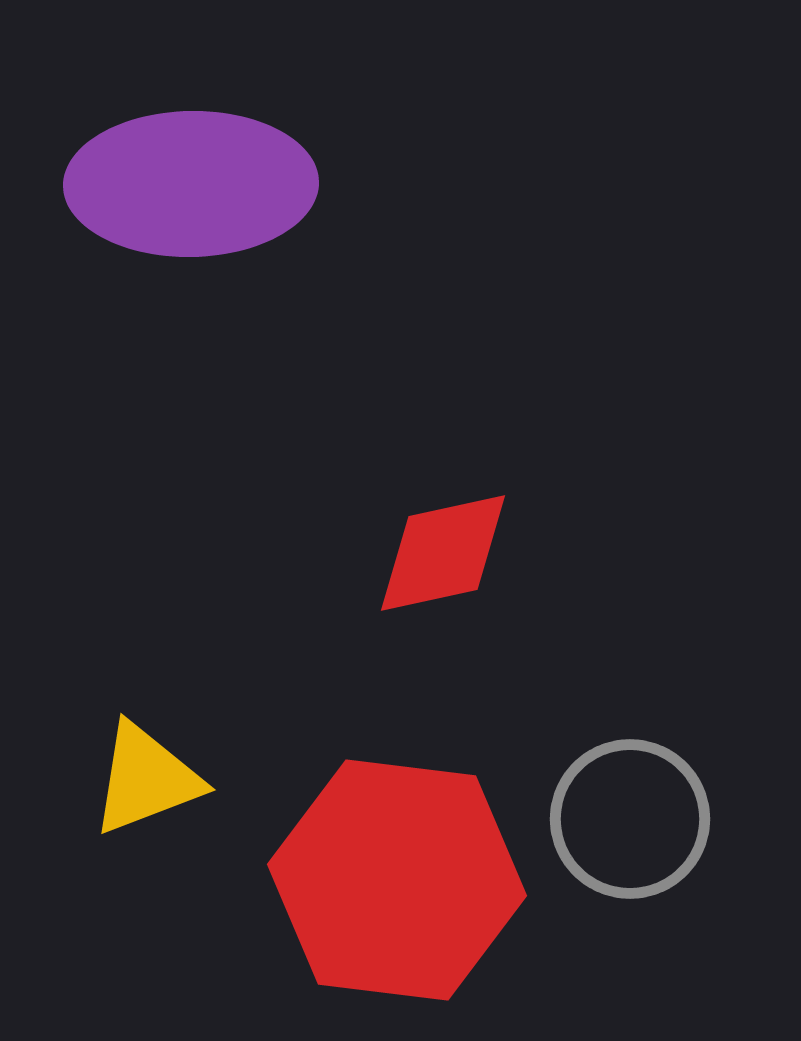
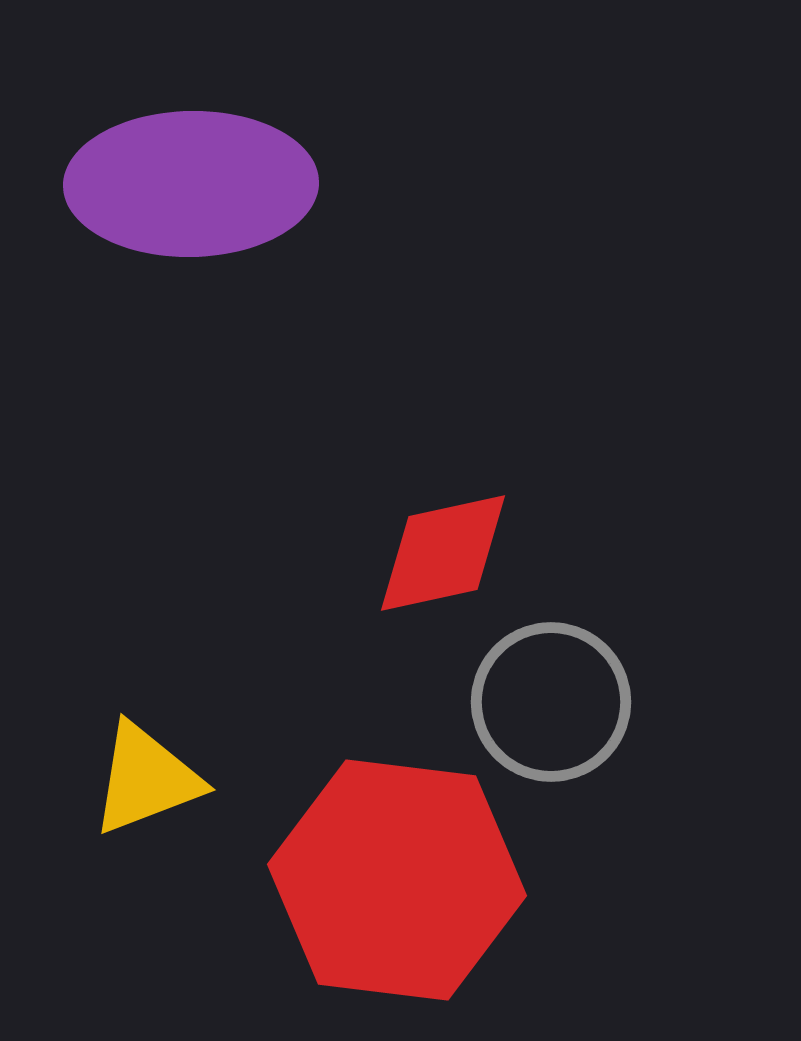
gray circle: moved 79 px left, 117 px up
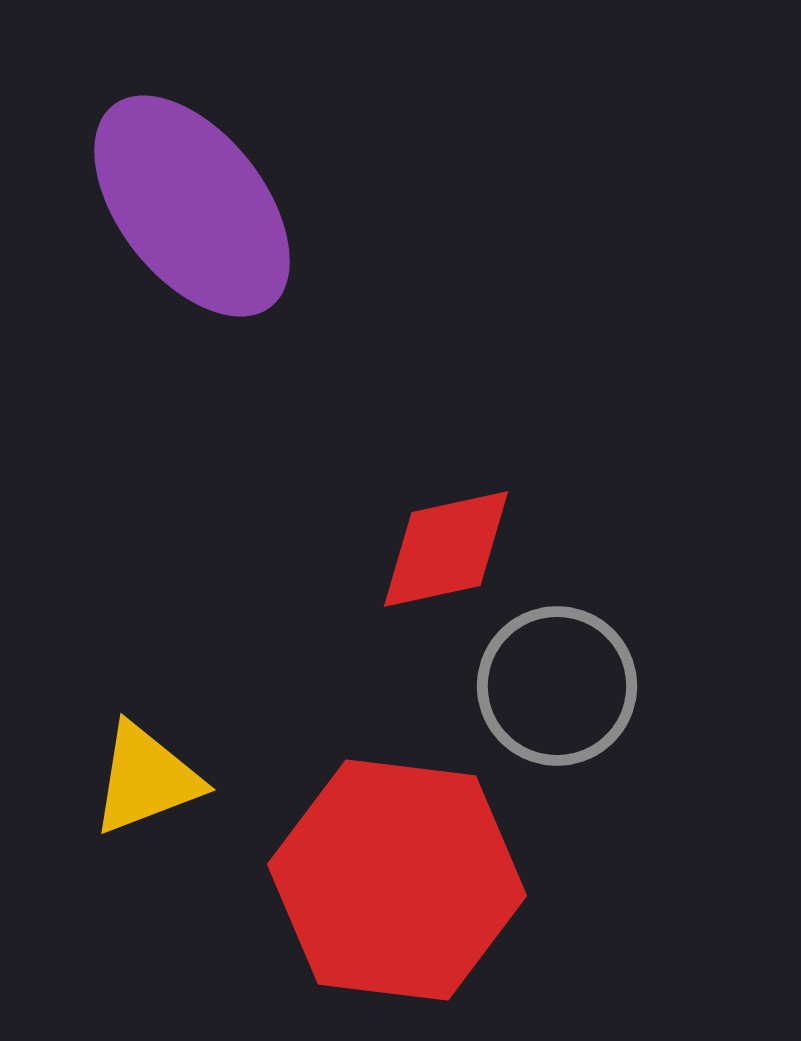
purple ellipse: moved 1 px right, 22 px down; rotated 53 degrees clockwise
red diamond: moved 3 px right, 4 px up
gray circle: moved 6 px right, 16 px up
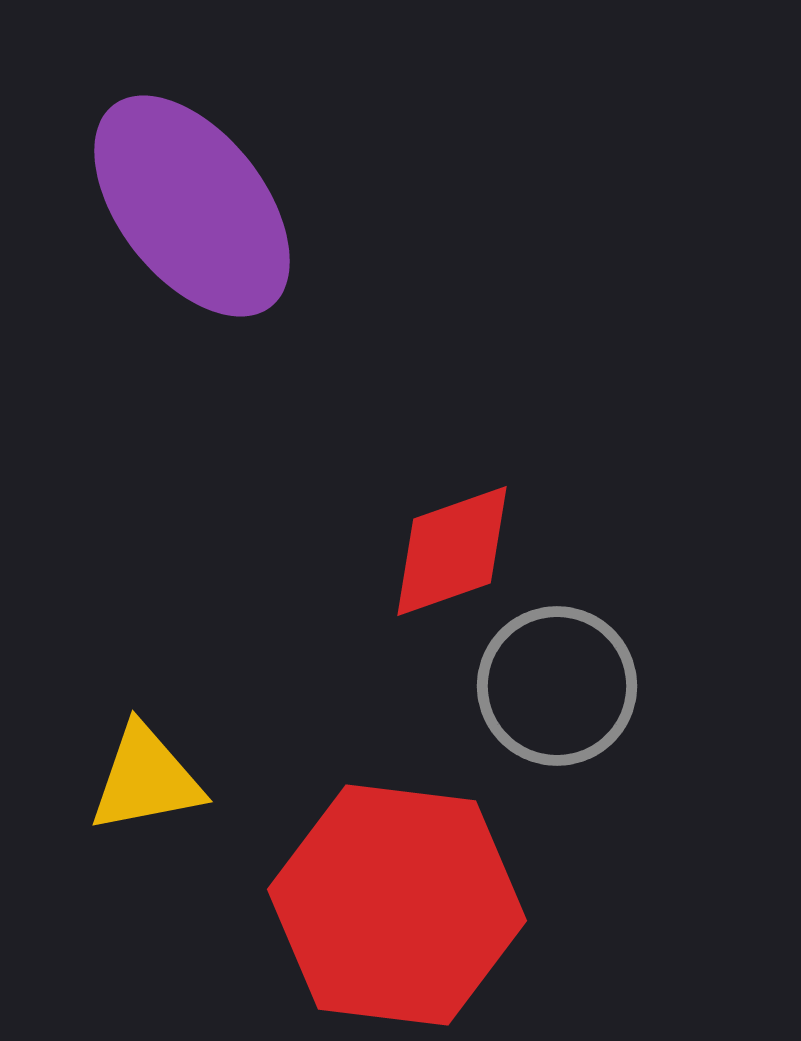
red diamond: moved 6 px right, 2 px down; rotated 7 degrees counterclockwise
yellow triangle: rotated 10 degrees clockwise
red hexagon: moved 25 px down
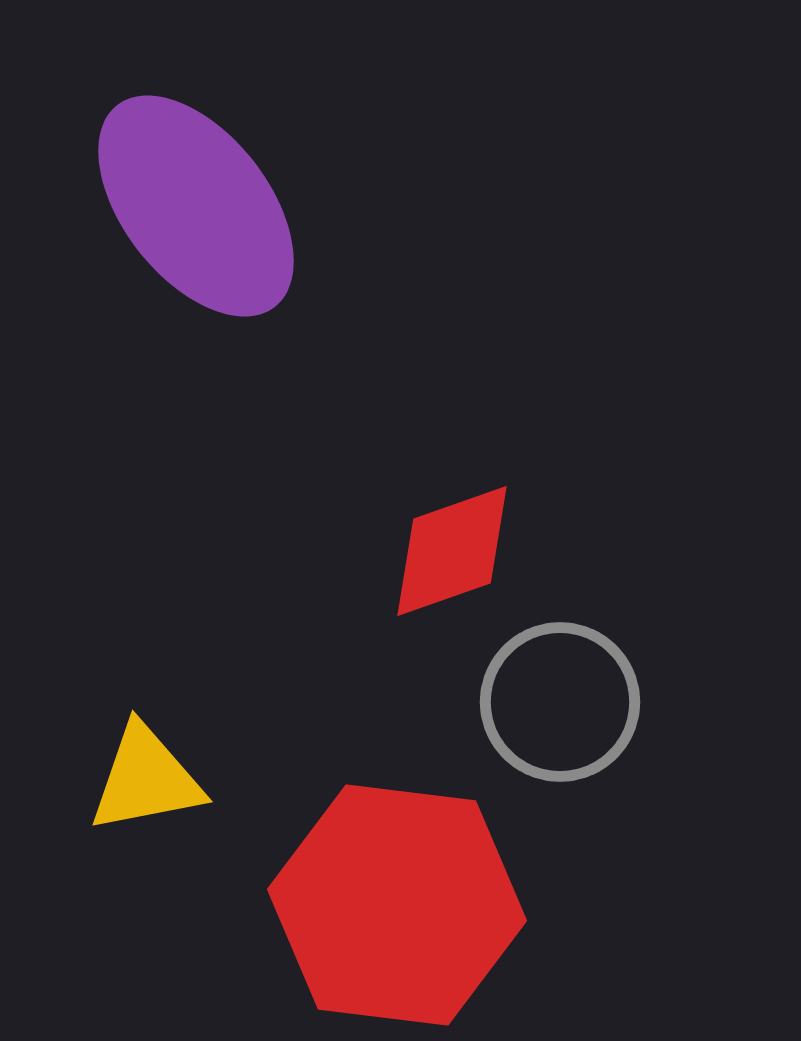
purple ellipse: moved 4 px right
gray circle: moved 3 px right, 16 px down
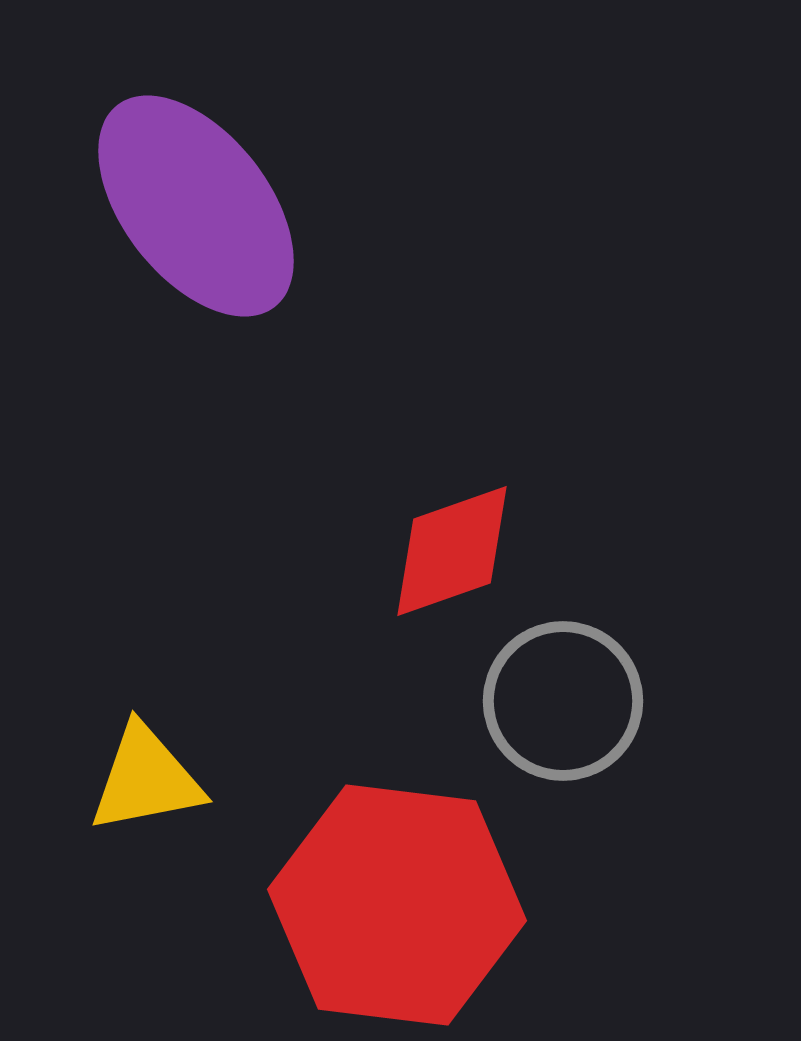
gray circle: moved 3 px right, 1 px up
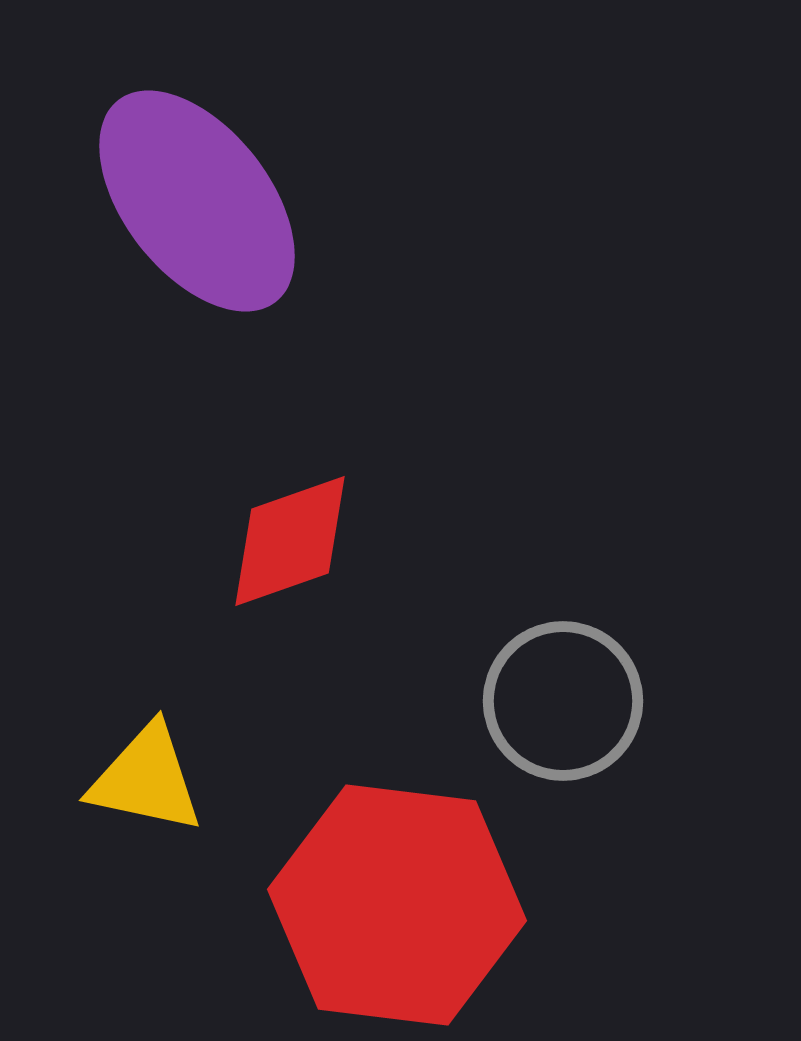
purple ellipse: moved 1 px right, 5 px up
red diamond: moved 162 px left, 10 px up
yellow triangle: rotated 23 degrees clockwise
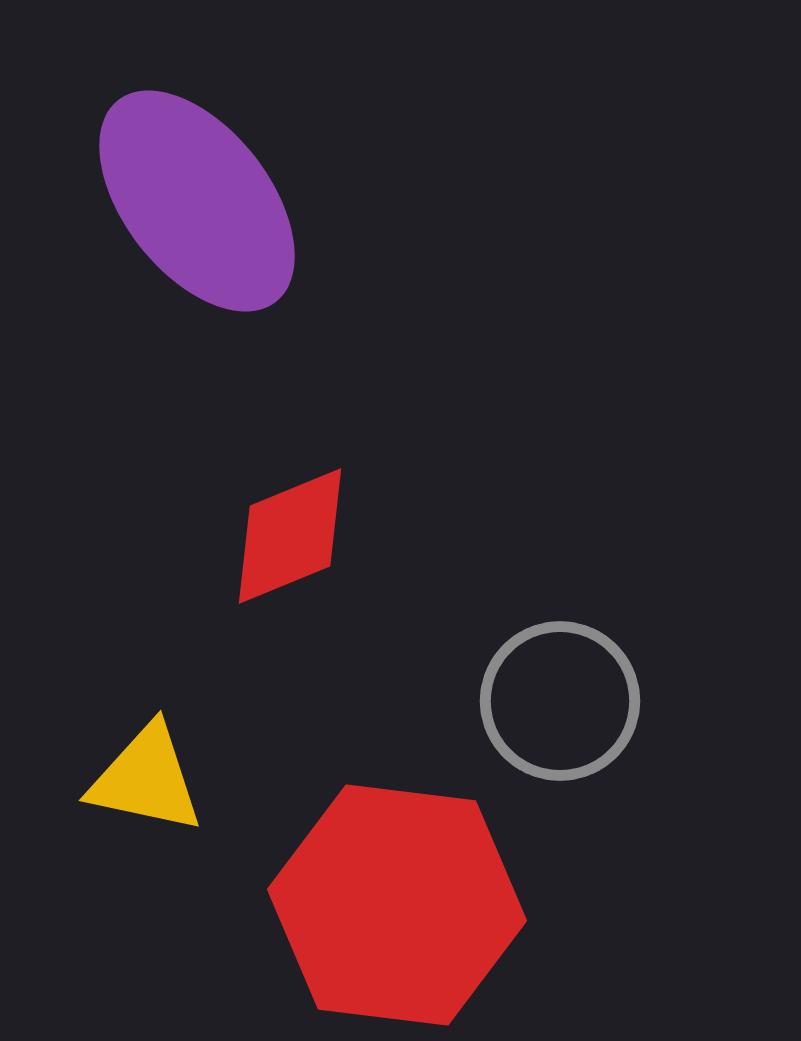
red diamond: moved 5 px up; rotated 3 degrees counterclockwise
gray circle: moved 3 px left
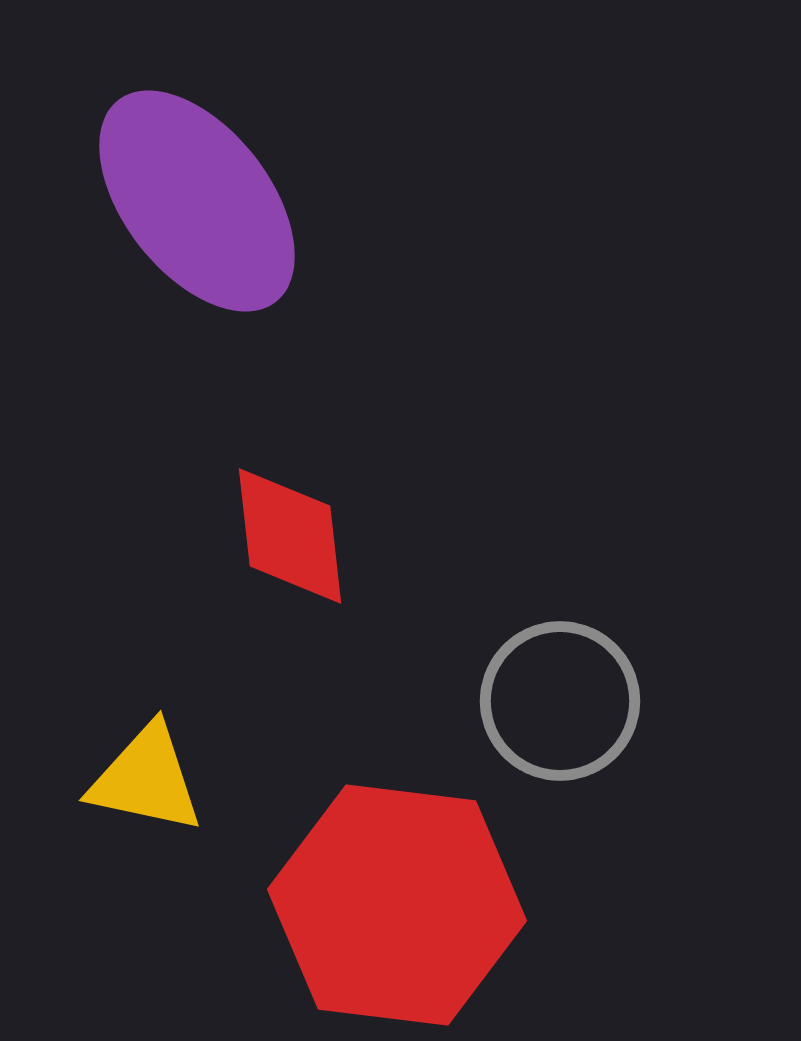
red diamond: rotated 74 degrees counterclockwise
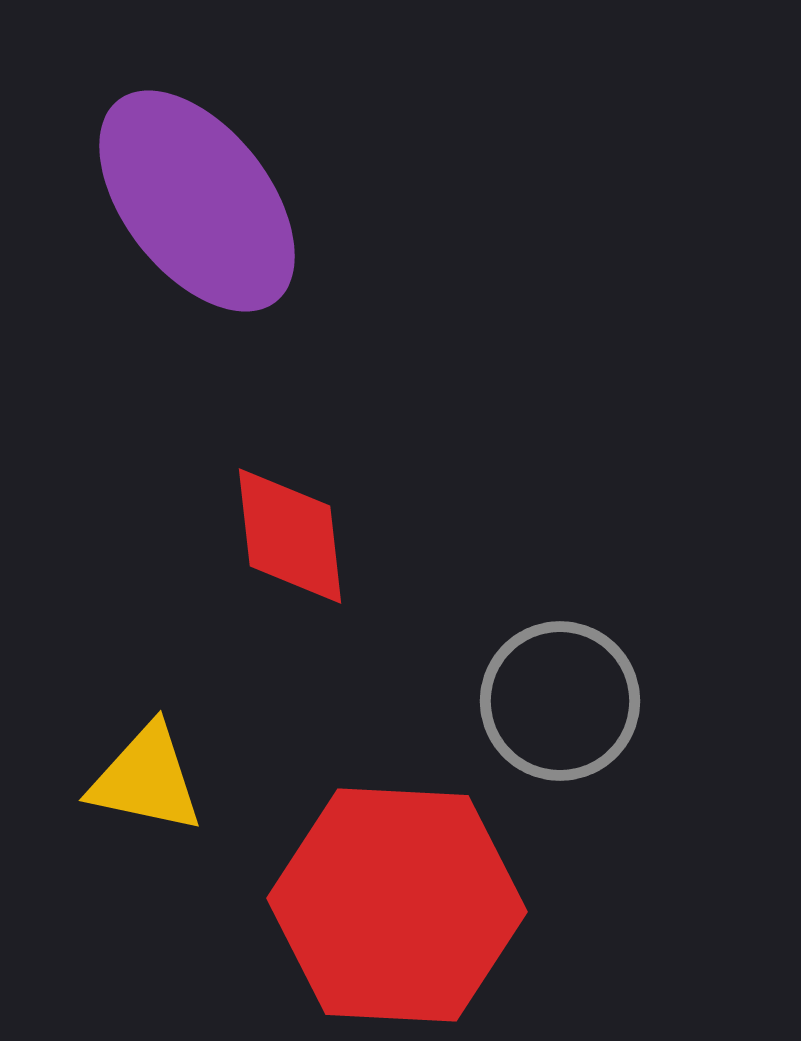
red hexagon: rotated 4 degrees counterclockwise
